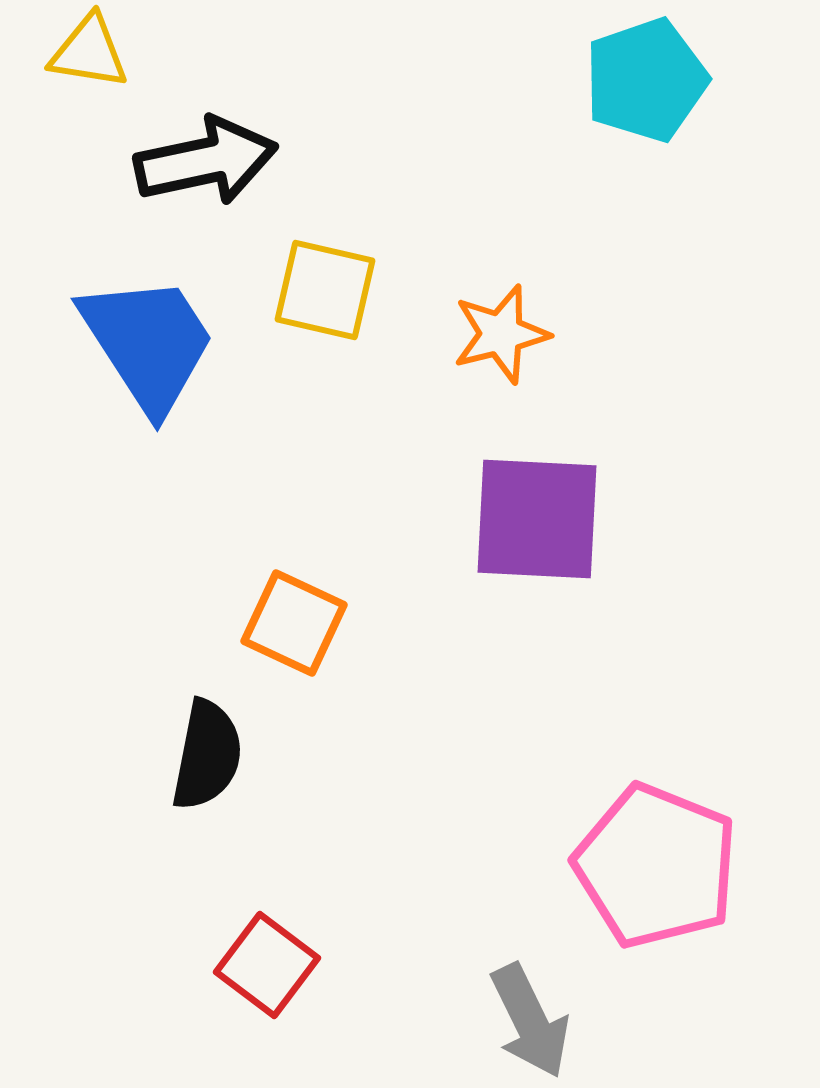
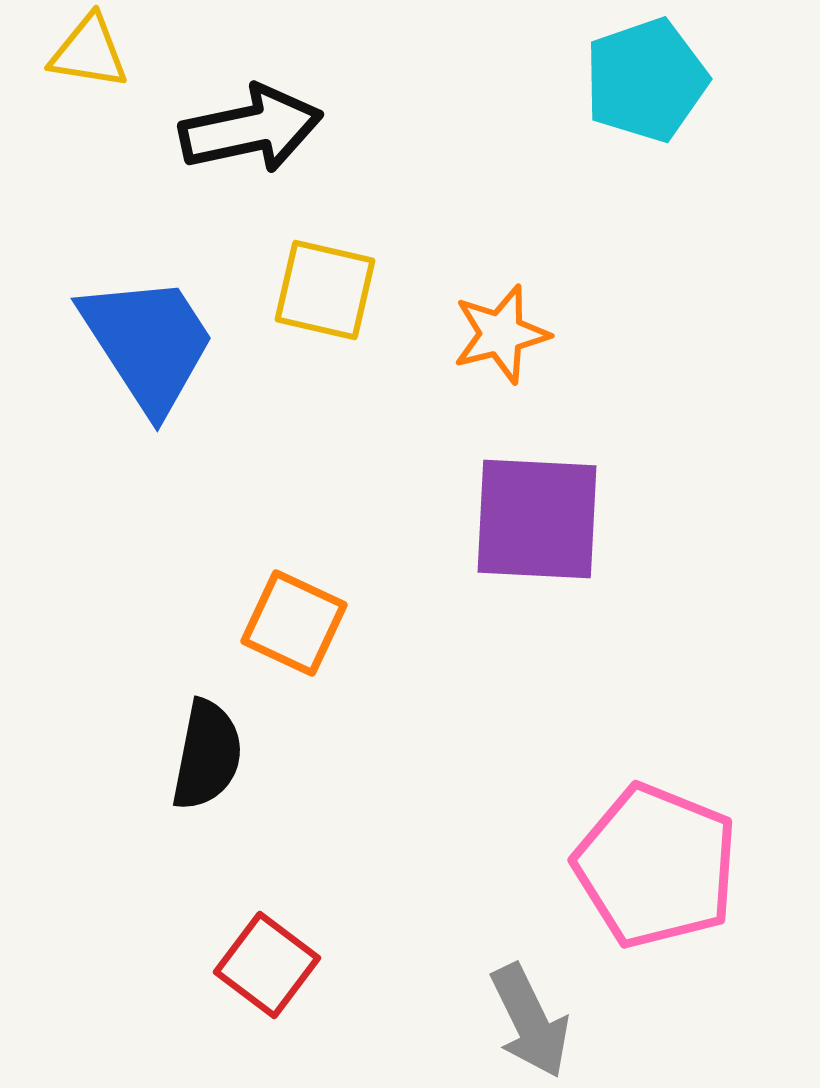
black arrow: moved 45 px right, 32 px up
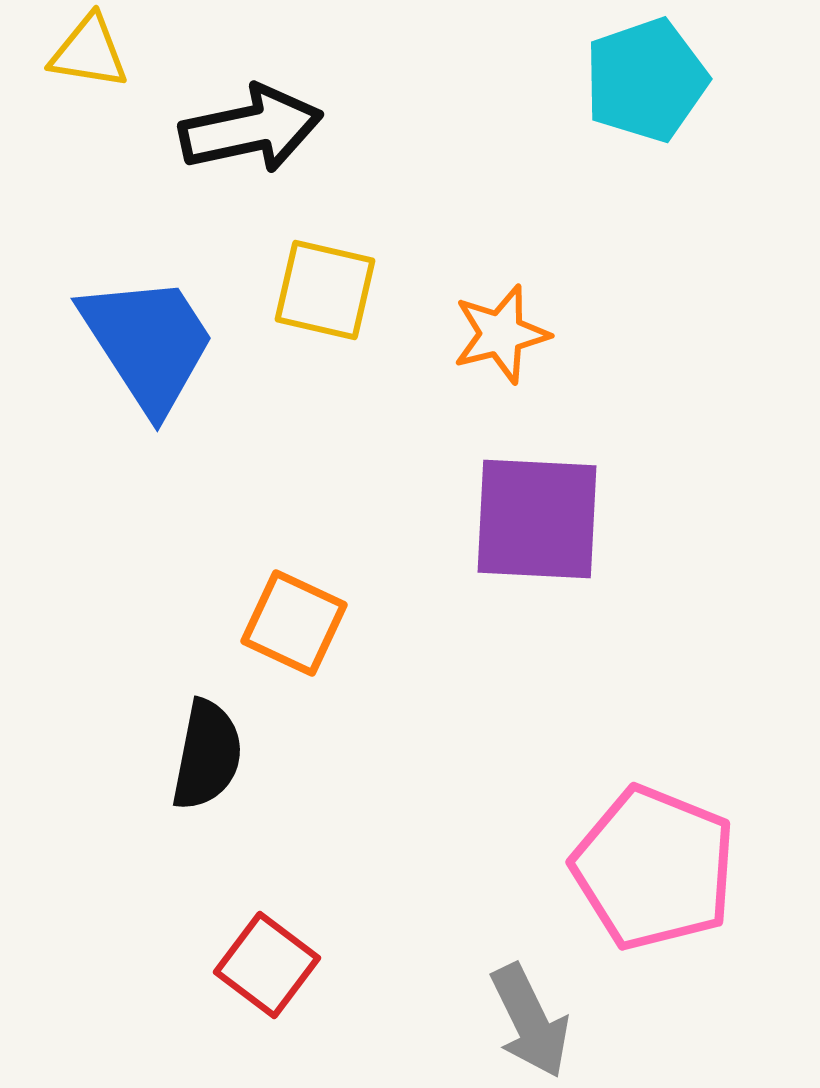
pink pentagon: moved 2 px left, 2 px down
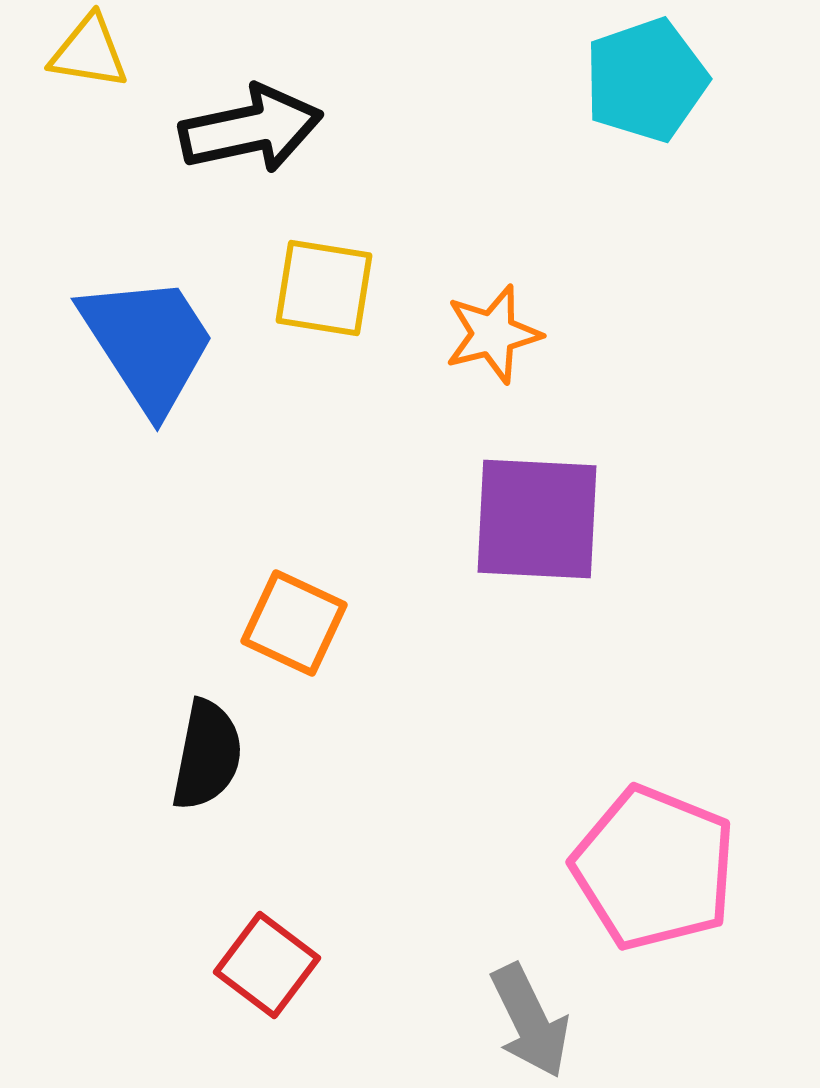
yellow square: moved 1 px left, 2 px up; rotated 4 degrees counterclockwise
orange star: moved 8 px left
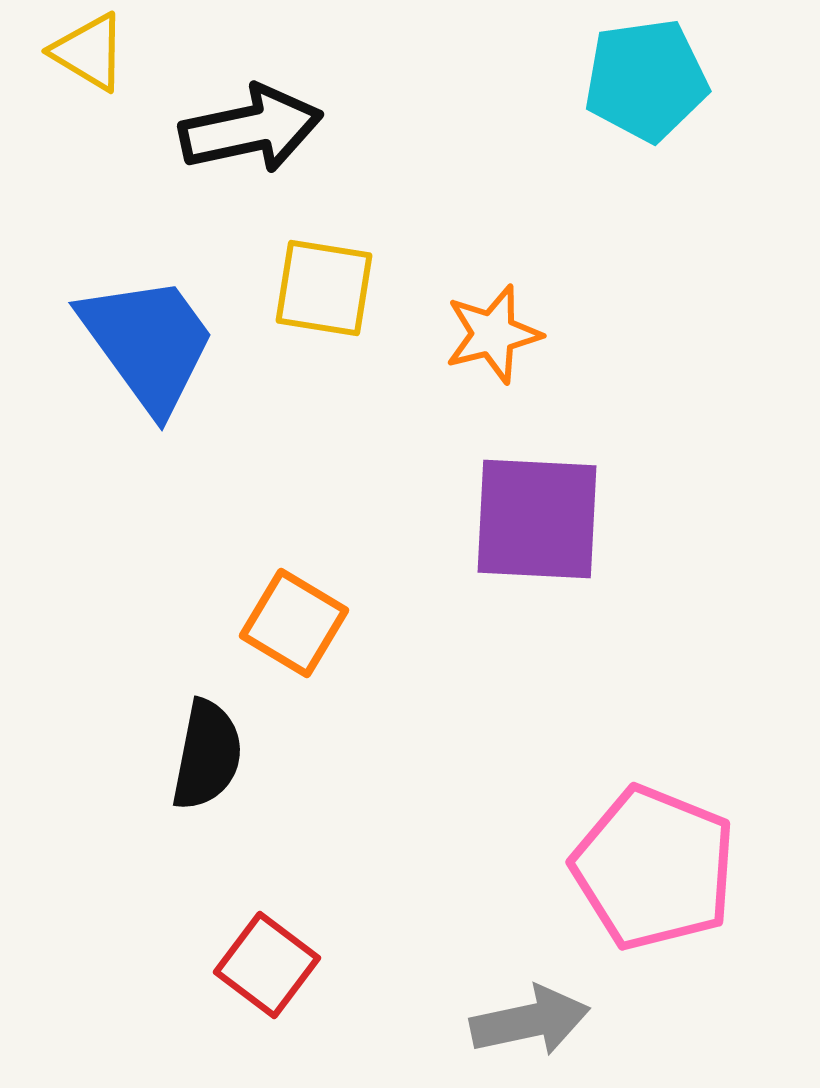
yellow triangle: rotated 22 degrees clockwise
cyan pentagon: rotated 11 degrees clockwise
blue trapezoid: rotated 3 degrees counterclockwise
orange square: rotated 6 degrees clockwise
gray arrow: rotated 76 degrees counterclockwise
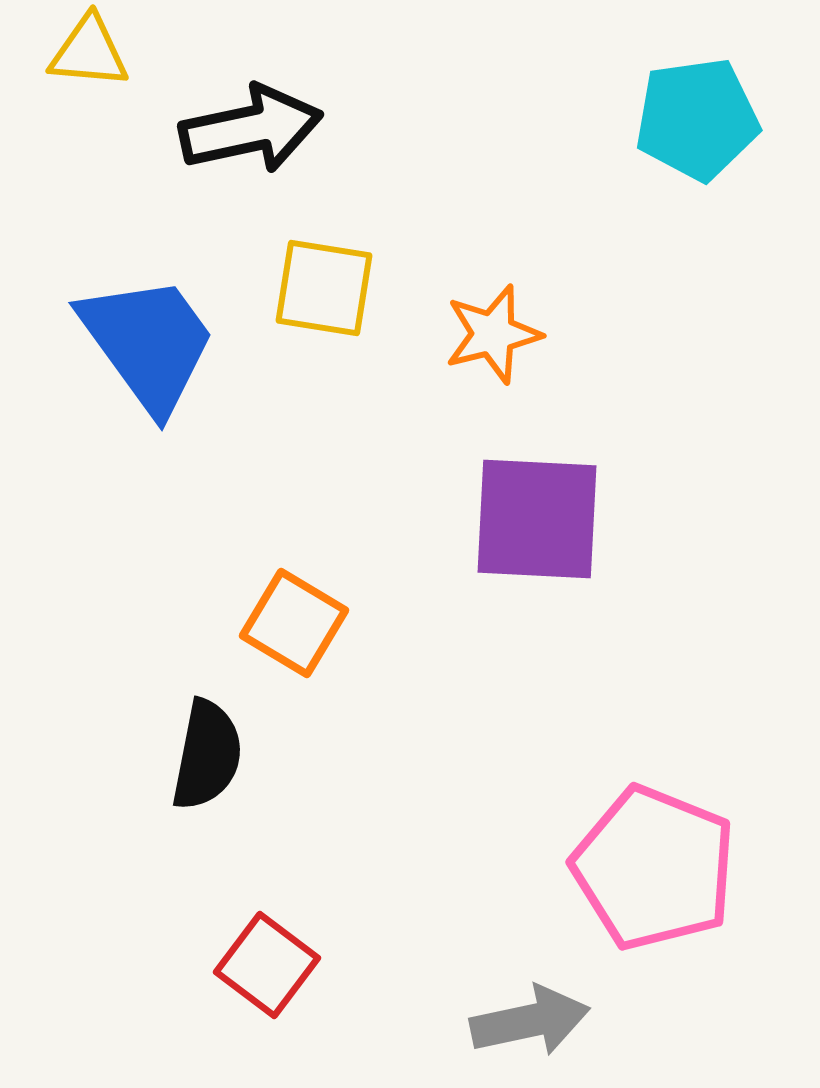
yellow triangle: rotated 26 degrees counterclockwise
cyan pentagon: moved 51 px right, 39 px down
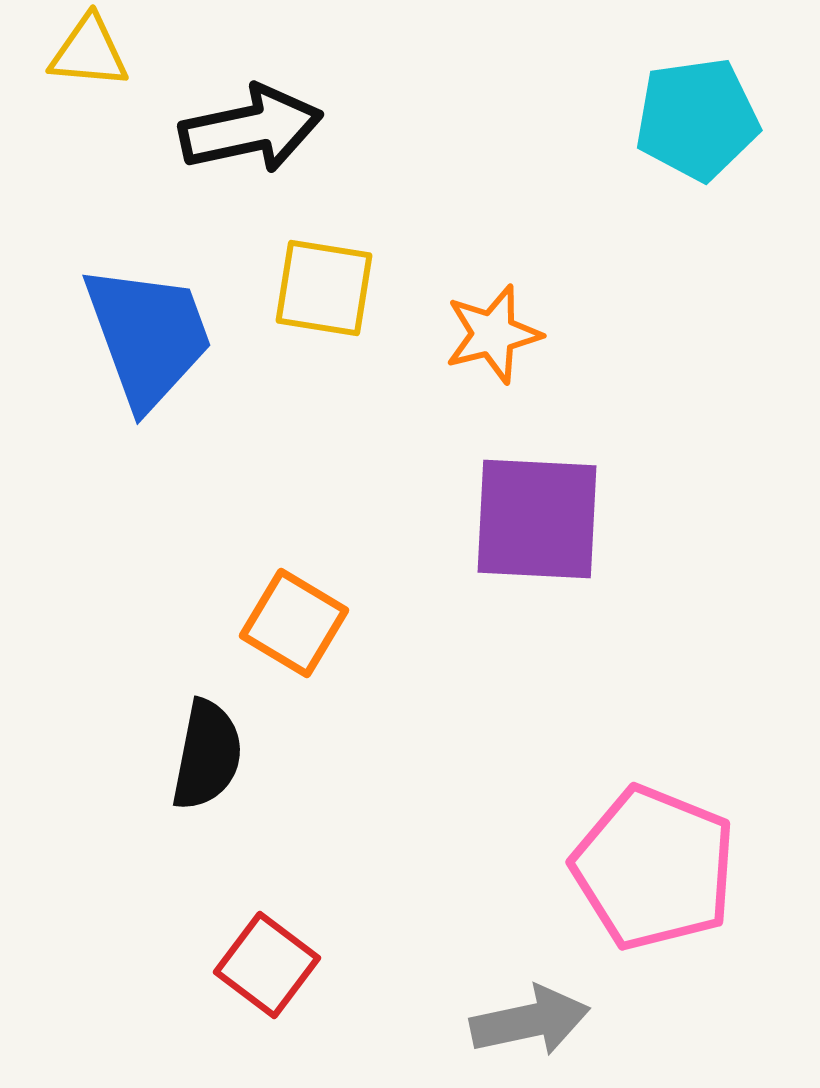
blue trapezoid: moved 7 px up; rotated 16 degrees clockwise
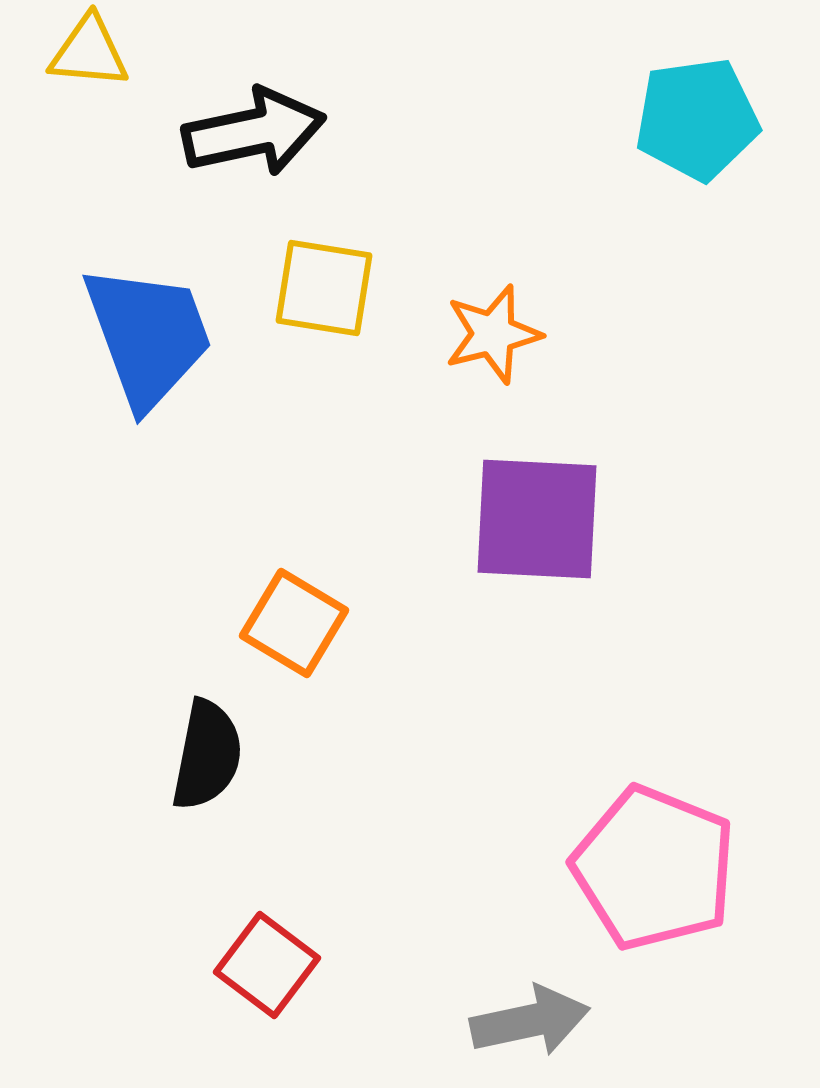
black arrow: moved 3 px right, 3 px down
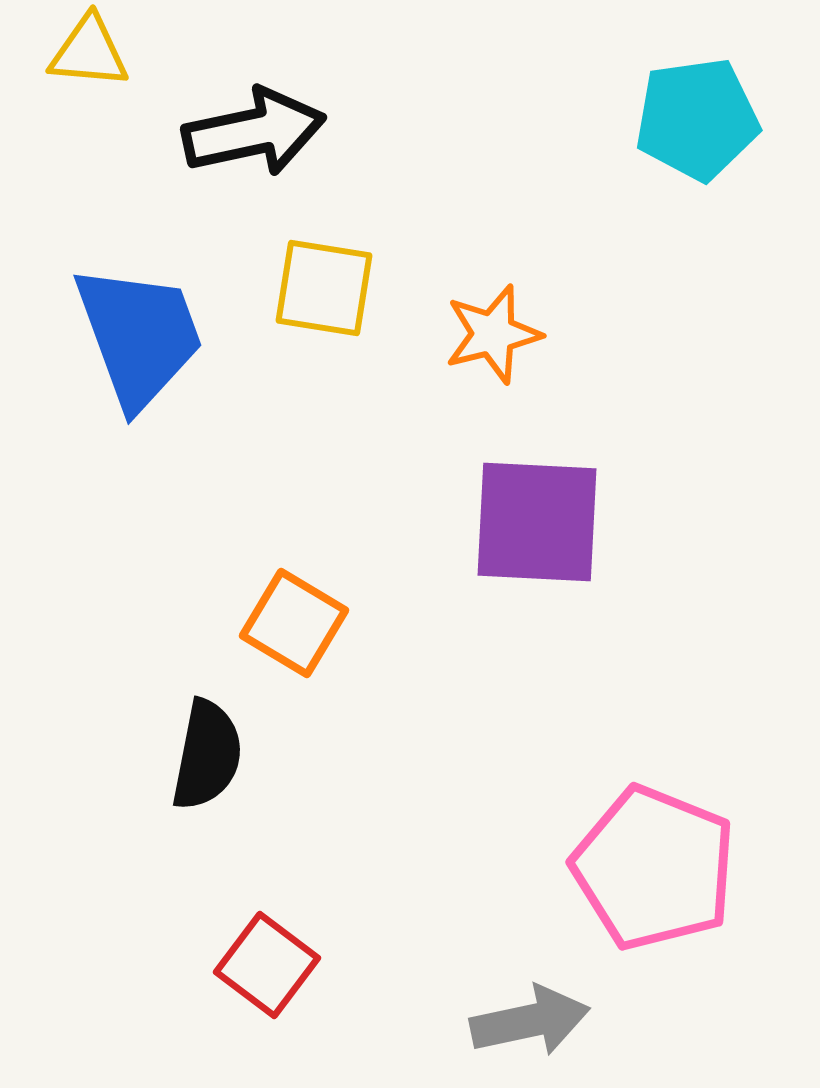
blue trapezoid: moved 9 px left
purple square: moved 3 px down
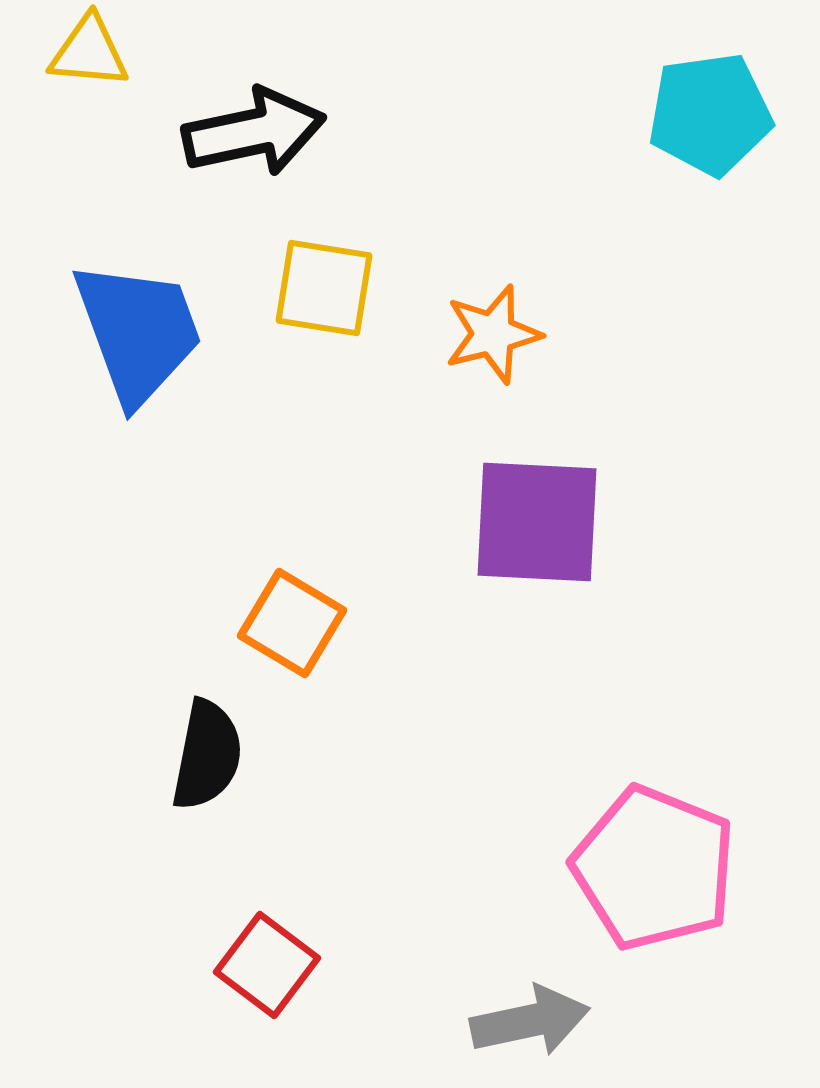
cyan pentagon: moved 13 px right, 5 px up
blue trapezoid: moved 1 px left, 4 px up
orange square: moved 2 px left
